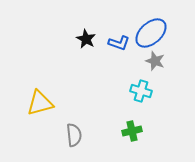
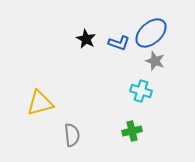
gray semicircle: moved 2 px left
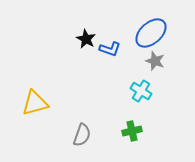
blue L-shape: moved 9 px left, 6 px down
cyan cross: rotated 15 degrees clockwise
yellow triangle: moved 5 px left
gray semicircle: moved 10 px right; rotated 25 degrees clockwise
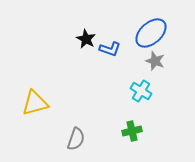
gray semicircle: moved 6 px left, 4 px down
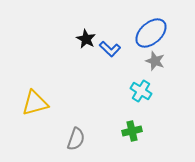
blue L-shape: rotated 25 degrees clockwise
